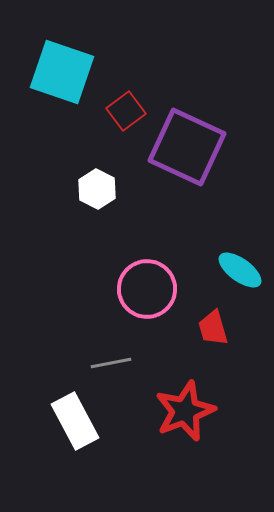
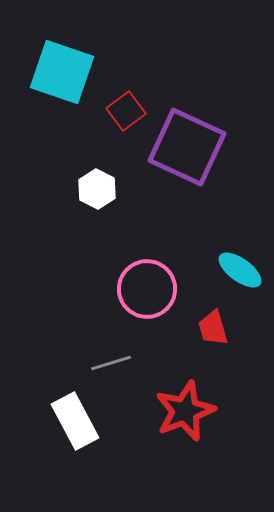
gray line: rotated 6 degrees counterclockwise
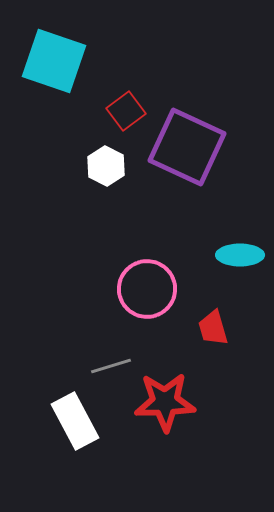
cyan square: moved 8 px left, 11 px up
white hexagon: moved 9 px right, 23 px up
cyan ellipse: moved 15 px up; rotated 36 degrees counterclockwise
gray line: moved 3 px down
red star: moved 20 px left, 9 px up; rotated 20 degrees clockwise
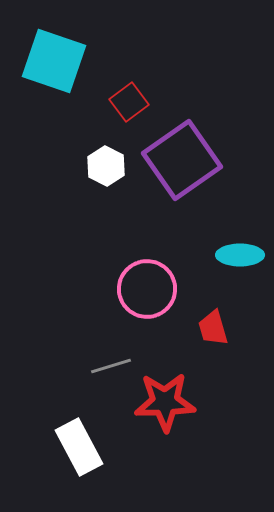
red square: moved 3 px right, 9 px up
purple square: moved 5 px left, 13 px down; rotated 30 degrees clockwise
white rectangle: moved 4 px right, 26 px down
